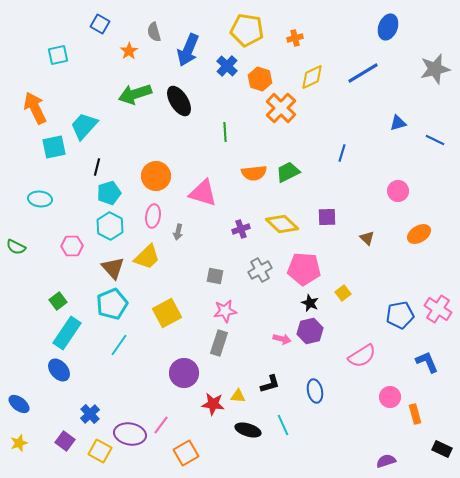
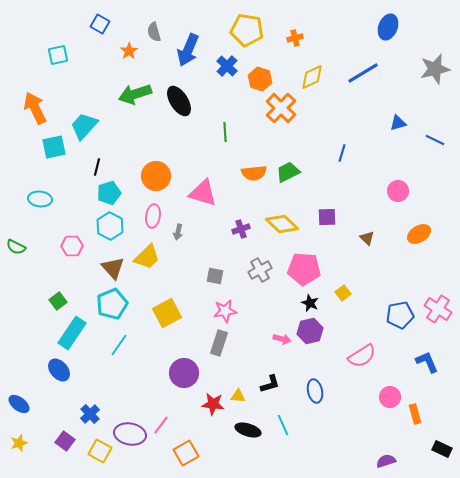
cyan rectangle at (67, 333): moved 5 px right
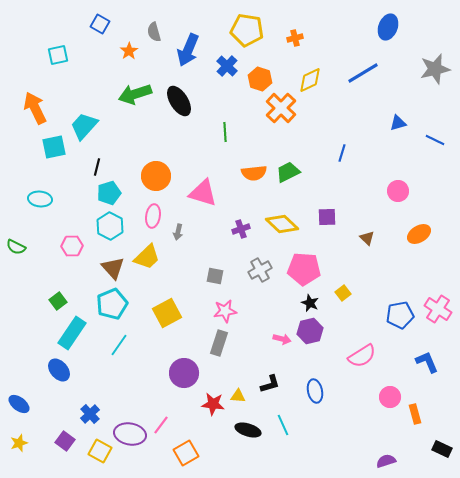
yellow diamond at (312, 77): moved 2 px left, 3 px down
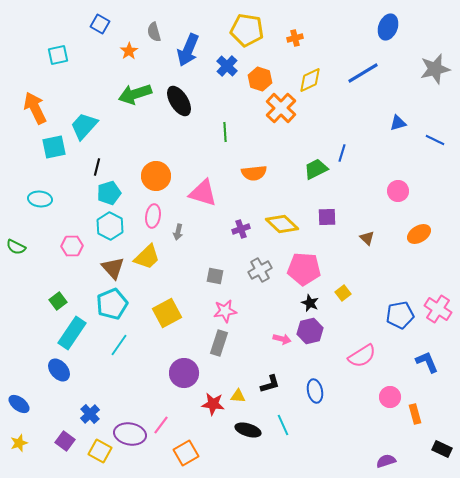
green trapezoid at (288, 172): moved 28 px right, 3 px up
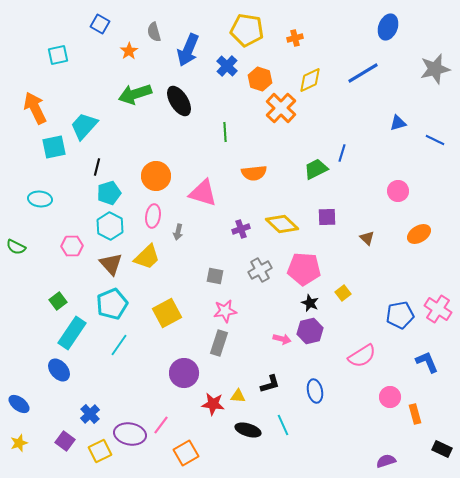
brown triangle at (113, 268): moved 2 px left, 4 px up
yellow square at (100, 451): rotated 35 degrees clockwise
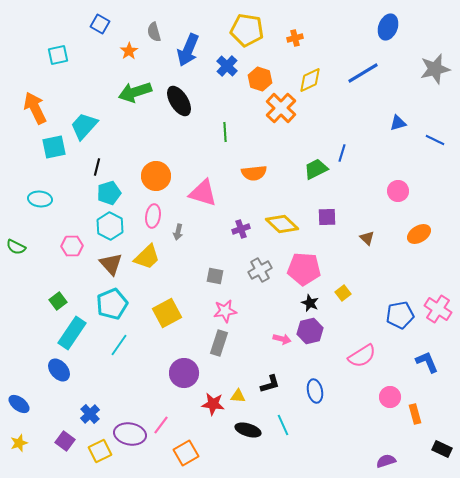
green arrow at (135, 94): moved 2 px up
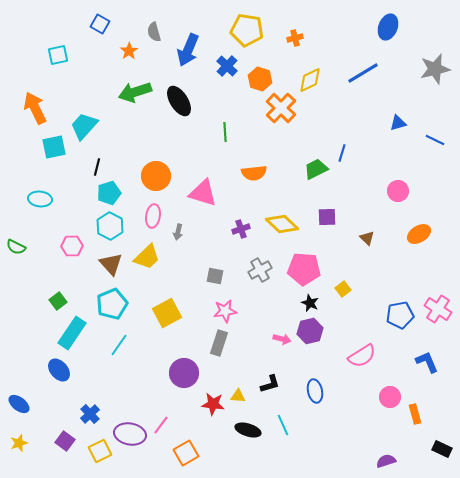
yellow square at (343, 293): moved 4 px up
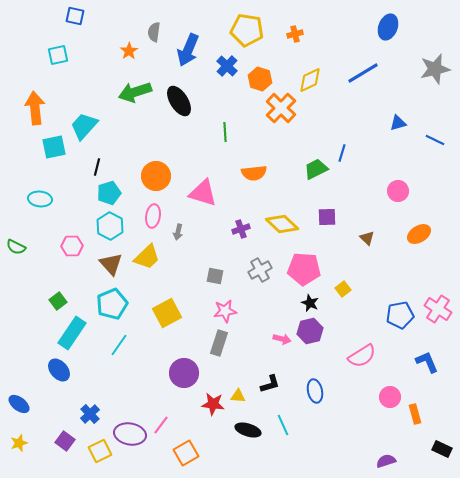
blue square at (100, 24): moved 25 px left, 8 px up; rotated 18 degrees counterclockwise
gray semicircle at (154, 32): rotated 24 degrees clockwise
orange cross at (295, 38): moved 4 px up
orange arrow at (35, 108): rotated 20 degrees clockwise
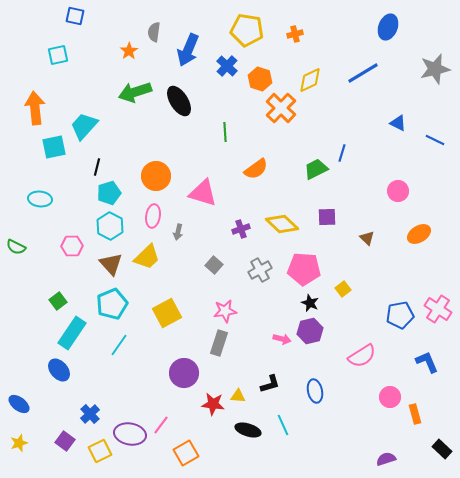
blue triangle at (398, 123): rotated 42 degrees clockwise
orange semicircle at (254, 173): moved 2 px right, 4 px up; rotated 30 degrees counterclockwise
gray square at (215, 276): moved 1 px left, 11 px up; rotated 30 degrees clockwise
black rectangle at (442, 449): rotated 18 degrees clockwise
purple semicircle at (386, 461): moved 2 px up
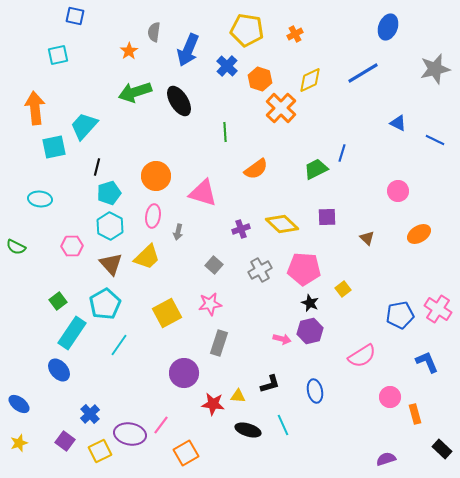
orange cross at (295, 34): rotated 14 degrees counterclockwise
cyan pentagon at (112, 304): moved 7 px left; rotated 8 degrees counterclockwise
pink star at (225, 311): moved 15 px left, 7 px up
